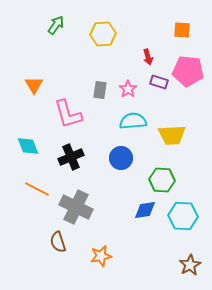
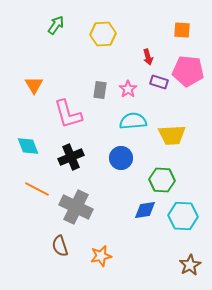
brown semicircle: moved 2 px right, 4 px down
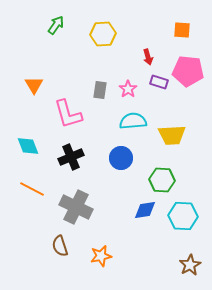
orange line: moved 5 px left
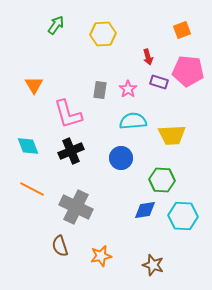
orange square: rotated 24 degrees counterclockwise
black cross: moved 6 px up
brown star: moved 37 px left; rotated 25 degrees counterclockwise
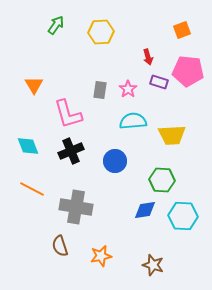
yellow hexagon: moved 2 px left, 2 px up
blue circle: moved 6 px left, 3 px down
gray cross: rotated 16 degrees counterclockwise
